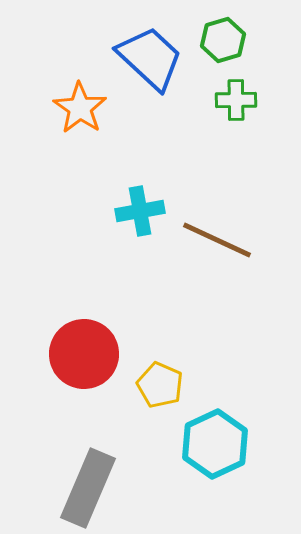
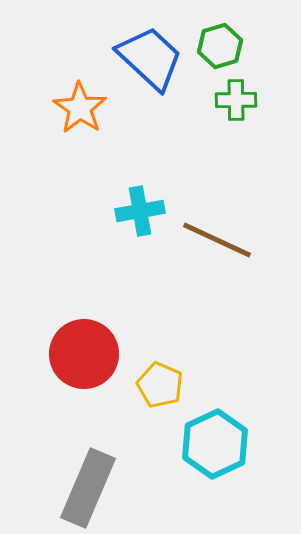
green hexagon: moved 3 px left, 6 px down
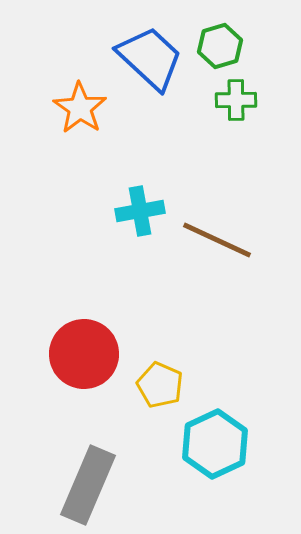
gray rectangle: moved 3 px up
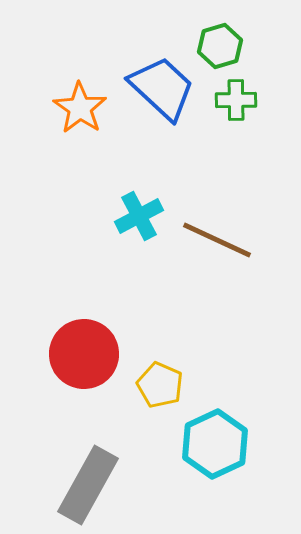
blue trapezoid: moved 12 px right, 30 px down
cyan cross: moved 1 px left, 5 px down; rotated 18 degrees counterclockwise
gray rectangle: rotated 6 degrees clockwise
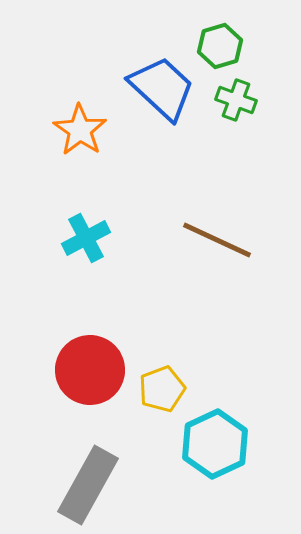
green cross: rotated 21 degrees clockwise
orange star: moved 22 px down
cyan cross: moved 53 px left, 22 px down
red circle: moved 6 px right, 16 px down
yellow pentagon: moved 2 px right, 4 px down; rotated 27 degrees clockwise
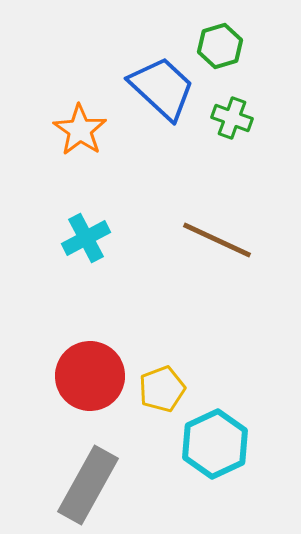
green cross: moved 4 px left, 18 px down
red circle: moved 6 px down
